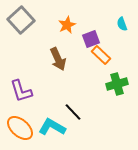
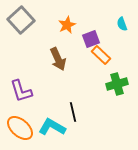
black line: rotated 30 degrees clockwise
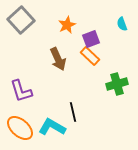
orange rectangle: moved 11 px left, 1 px down
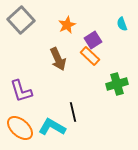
purple square: moved 2 px right, 1 px down; rotated 12 degrees counterclockwise
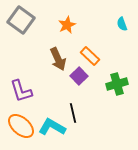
gray square: rotated 12 degrees counterclockwise
purple square: moved 14 px left, 36 px down; rotated 12 degrees counterclockwise
black line: moved 1 px down
orange ellipse: moved 1 px right, 2 px up
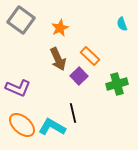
orange star: moved 7 px left, 3 px down
purple L-shape: moved 3 px left, 3 px up; rotated 50 degrees counterclockwise
orange ellipse: moved 1 px right, 1 px up
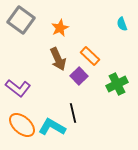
green cross: rotated 10 degrees counterclockwise
purple L-shape: rotated 15 degrees clockwise
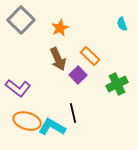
gray square: rotated 8 degrees clockwise
purple square: moved 1 px left, 1 px up
orange ellipse: moved 5 px right, 4 px up; rotated 24 degrees counterclockwise
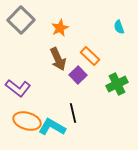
cyan semicircle: moved 3 px left, 3 px down
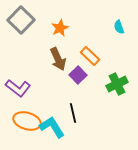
cyan L-shape: rotated 28 degrees clockwise
